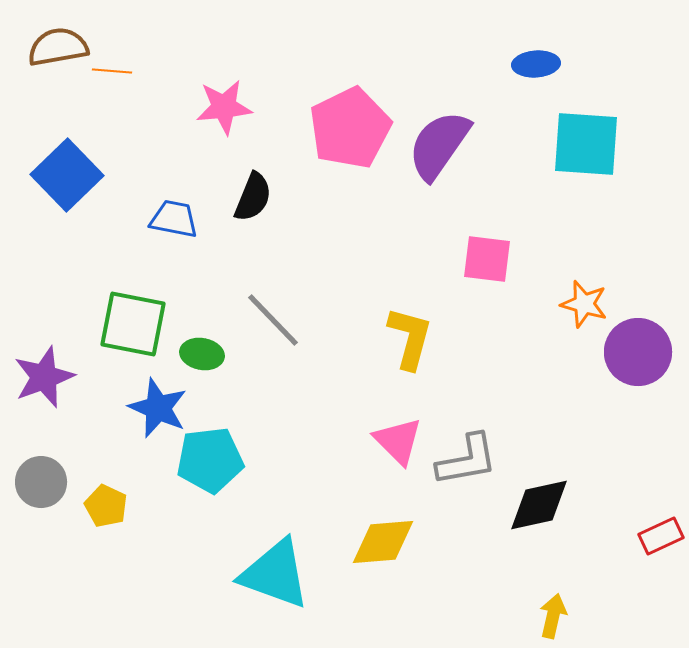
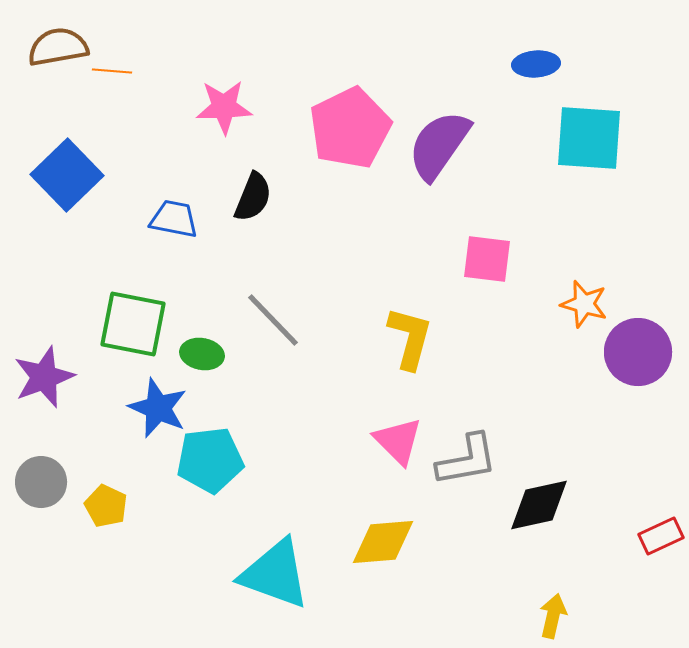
pink star: rotated 4 degrees clockwise
cyan square: moved 3 px right, 6 px up
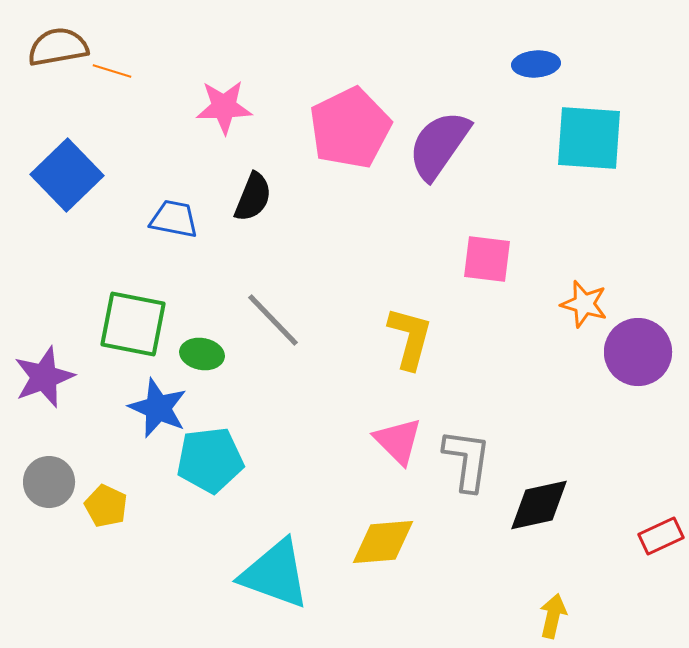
orange line: rotated 12 degrees clockwise
gray L-shape: rotated 72 degrees counterclockwise
gray circle: moved 8 px right
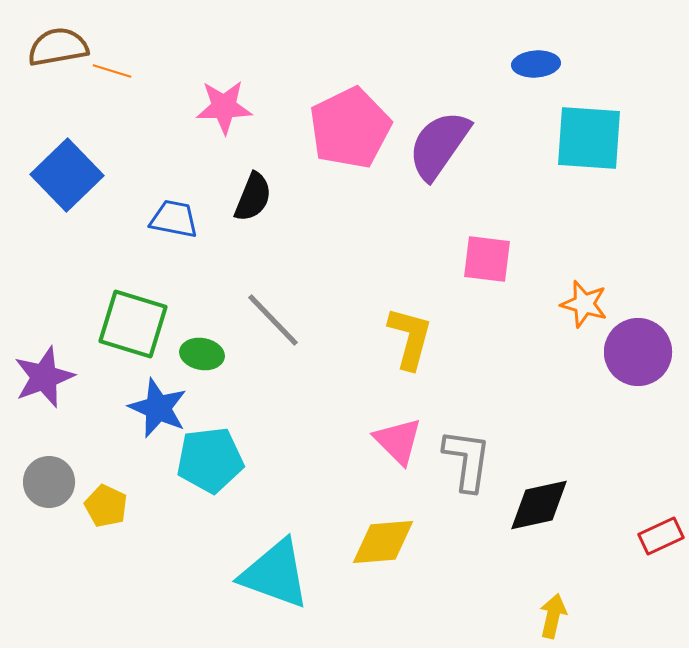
green square: rotated 6 degrees clockwise
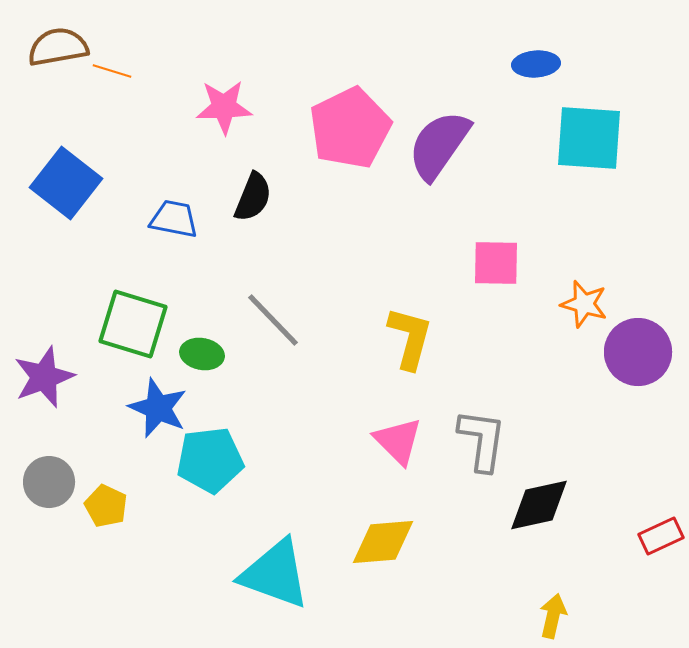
blue square: moved 1 px left, 8 px down; rotated 8 degrees counterclockwise
pink square: moved 9 px right, 4 px down; rotated 6 degrees counterclockwise
gray L-shape: moved 15 px right, 20 px up
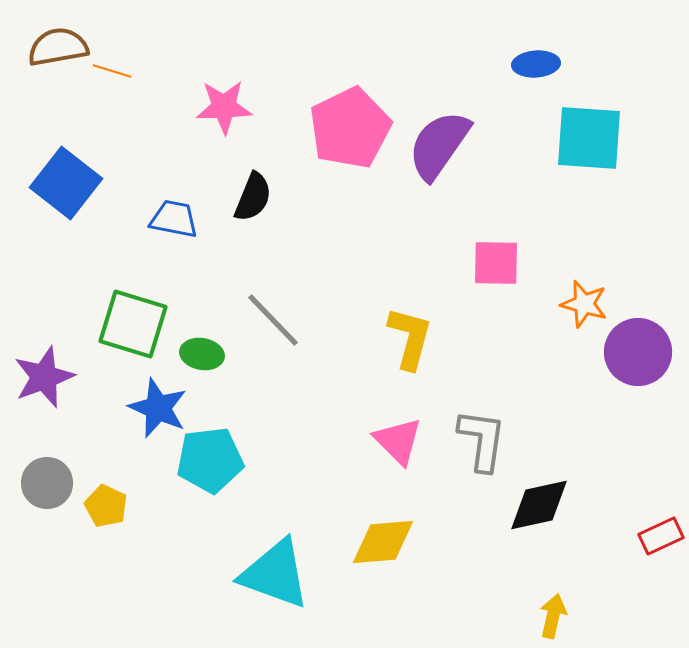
gray circle: moved 2 px left, 1 px down
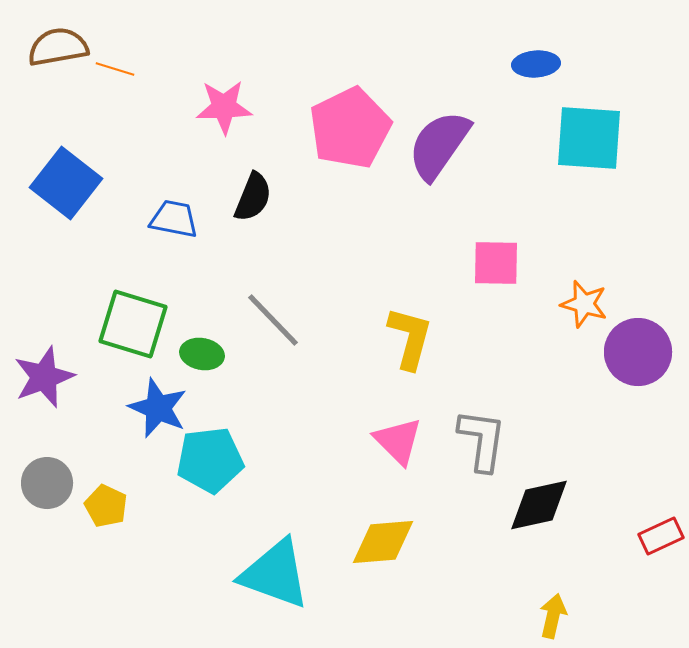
orange line: moved 3 px right, 2 px up
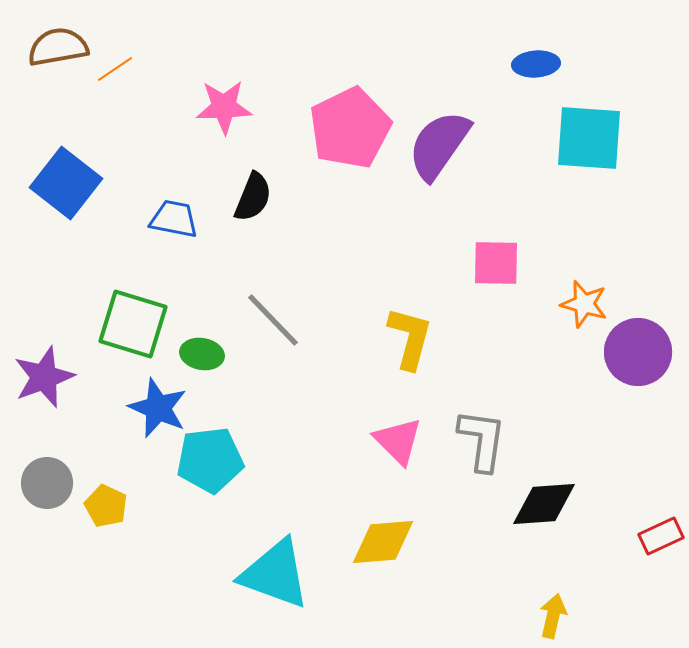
orange line: rotated 51 degrees counterclockwise
black diamond: moved 5 px right, 1 px up; rotated 8 degrees clockwise
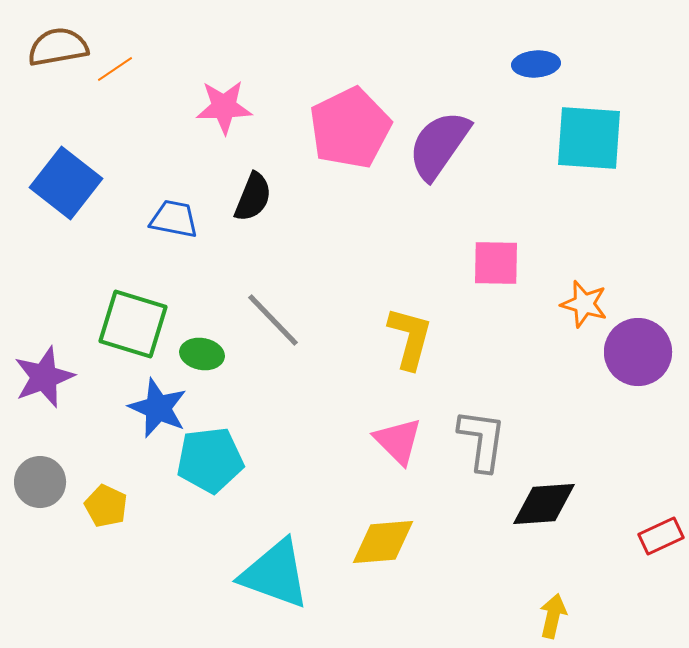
gray circle: moved 7 px left, 1 px up
